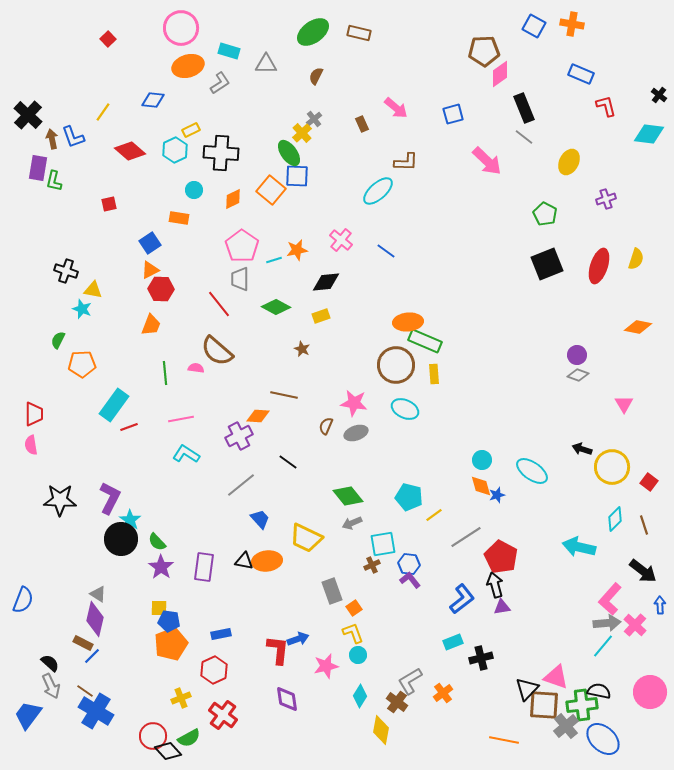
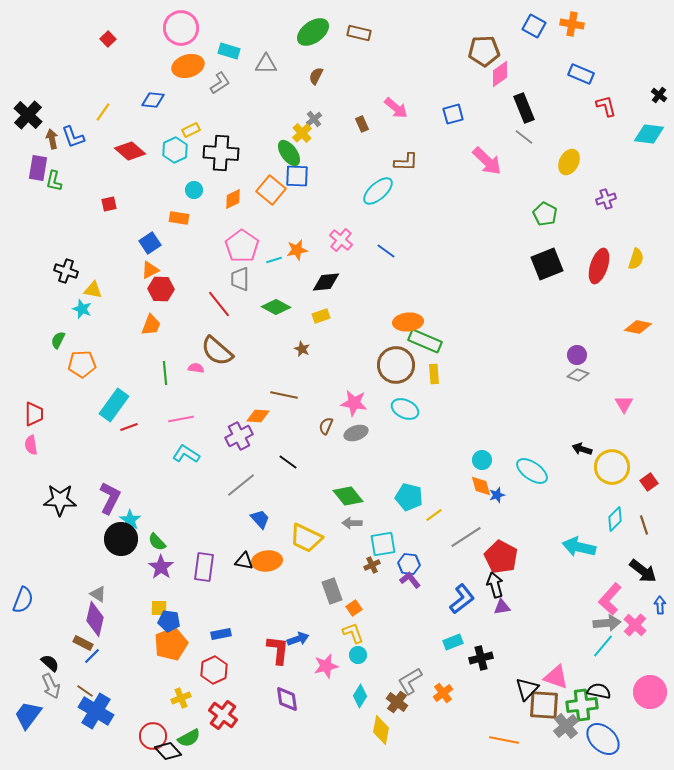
red square at (649, 482): rotated 18 degrees clockwise
gray arrow at (352, 523): rotated 24 degrees clockwise
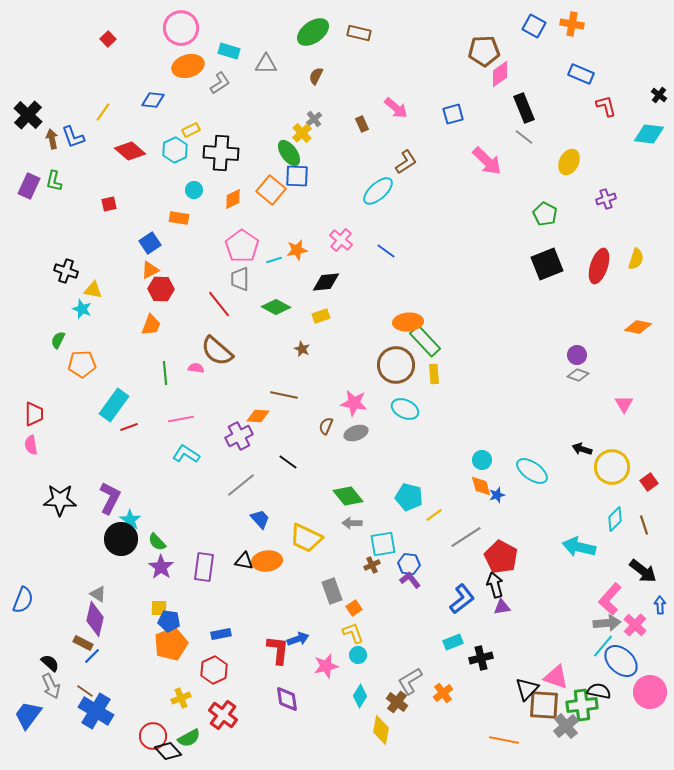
brown L-shape at (406, 162): rotated 35 degrees counterclockwise
purple rectangle at (38, 168): moved 9 px left, 18 px down; rotated 15 degrees clockwise
green rectangle at (425, 341): rotated 24 degrees clockwise
blue ellipse at (603, 739): moved 18 px right, 78 px up
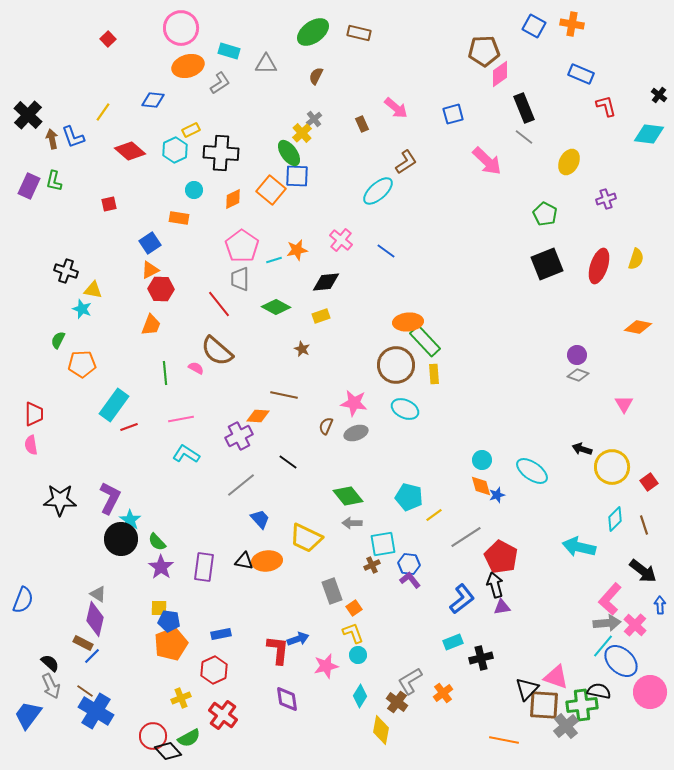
pink semicircle at (196, 368): rotated 21 degrees clockwise
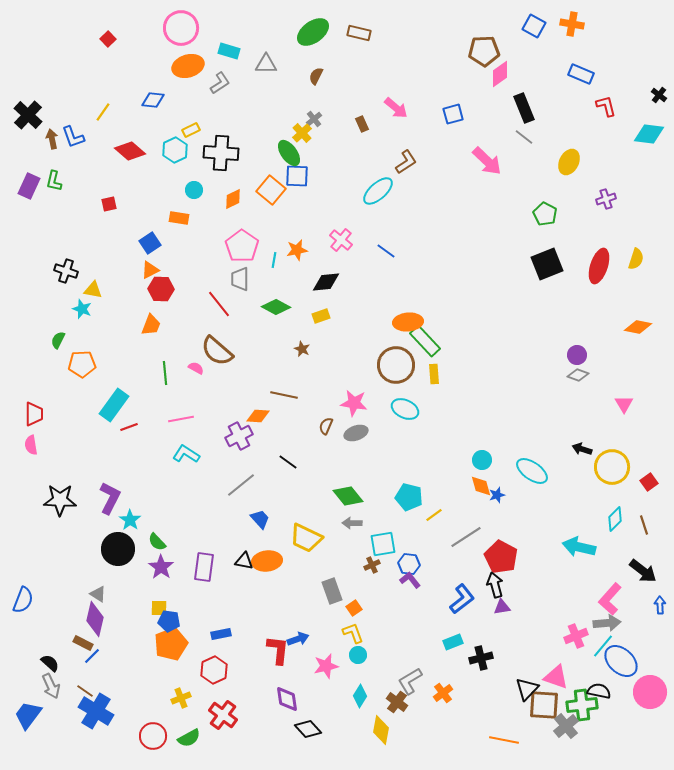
cyan line at (274, 260): rotated 63 degrees counterclockwise
black circle at (121, 539): moved 3 px left, 10 px down
pink cross at (635, 625): moved 59 px left, 11 px down; rotated 25 degrees clockwise
black diamond at (168, 751): moved 140 px right, 22 px up
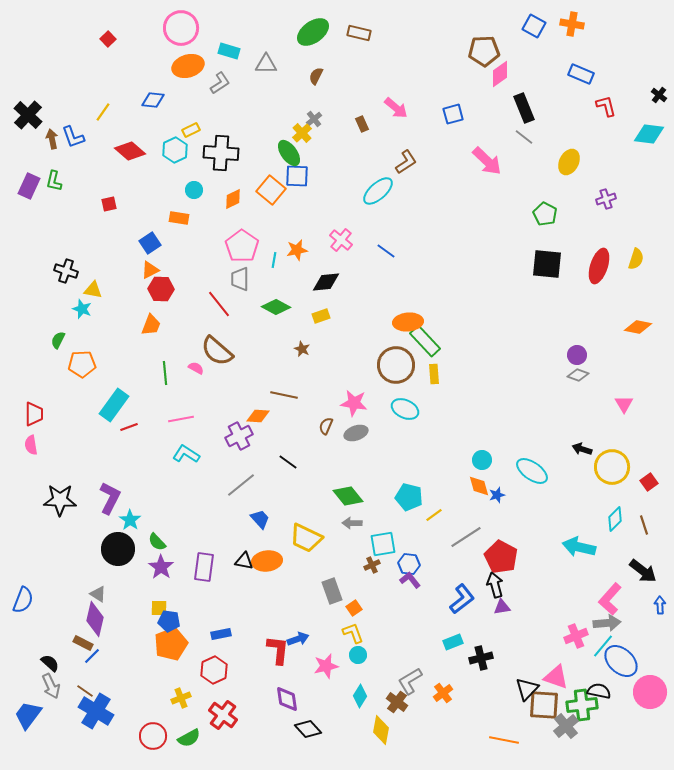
black square at (547, 264): rotated 28 degrees clockwise
orange diamond at (481, 486): moved 2 px left
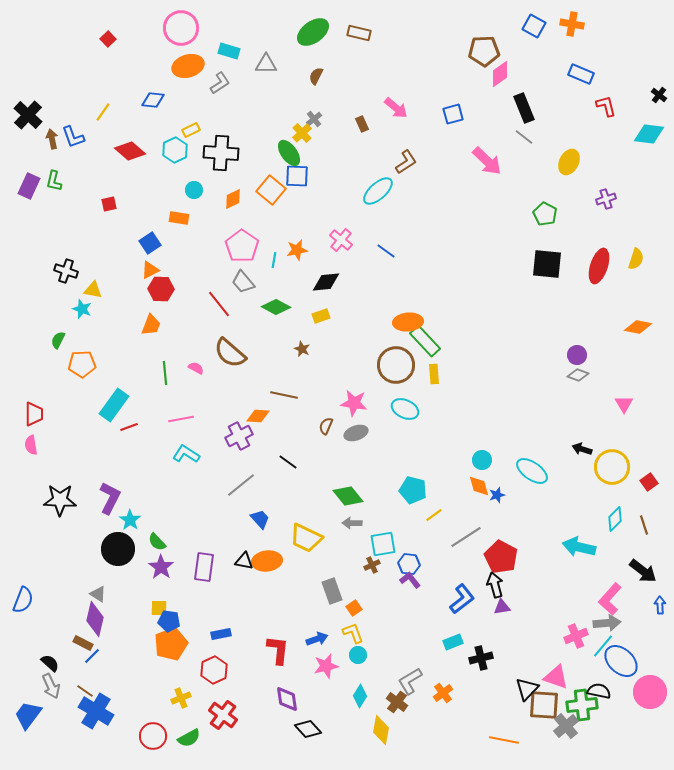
gray trapezoid at (240, 279): moved 3 px right, 3 px down; rotated 40 degrees counterclockwise
brown semicircle at (217, 351): moved 13 px right, 2 px down
cyan pentagon at (409, 497): moved 4 px right, 7 px up
blue arrow at (298, 639): moved 19 px right
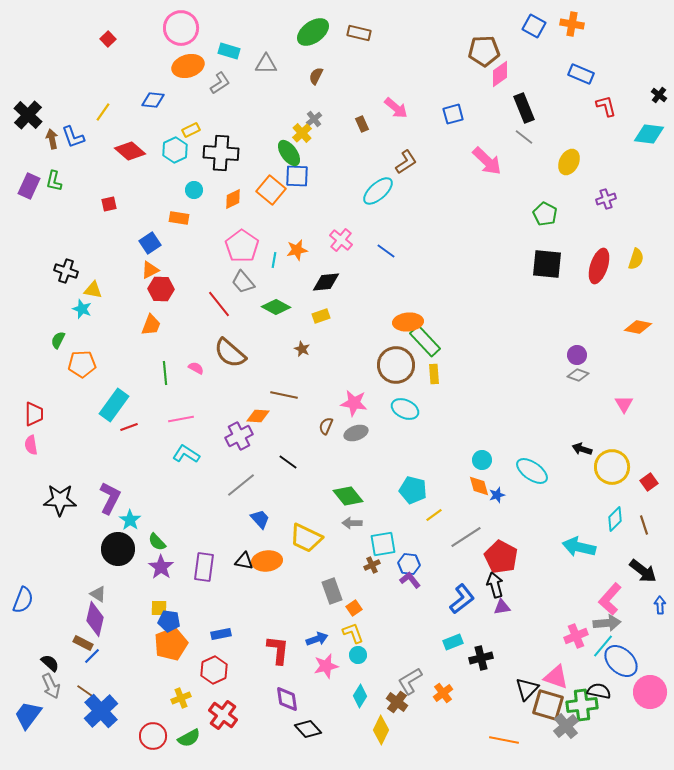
brown square at (544, 705): moved 4 px right; rotated 12 degrees clockwise
blue cross at (96, 711): moved 5 px right; rotated 16 degrees clockwise
yellow diamond at (381, 730): rotated 16 degrees clockwise
